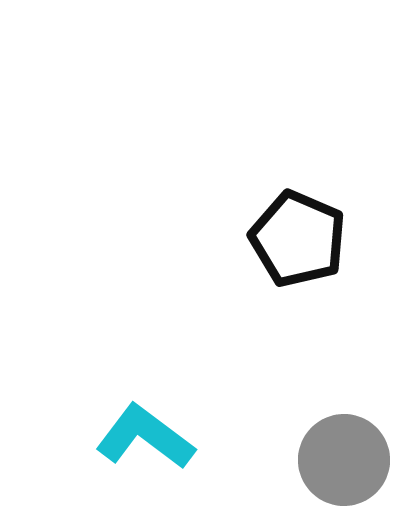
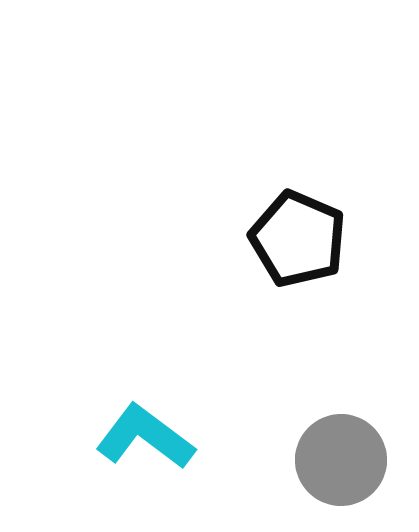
gray circle: moved 3 px left
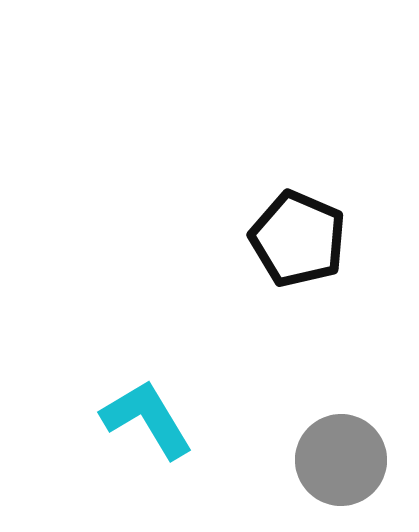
cyan L-shape: moved 2 px right, 18 px up; rotated 22 degrees clockwise
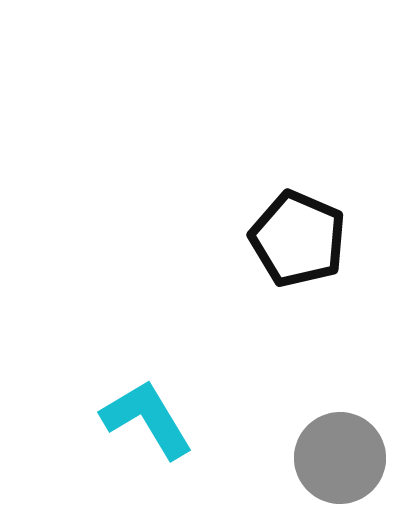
gray circle: moved 1 px left, 2 px up
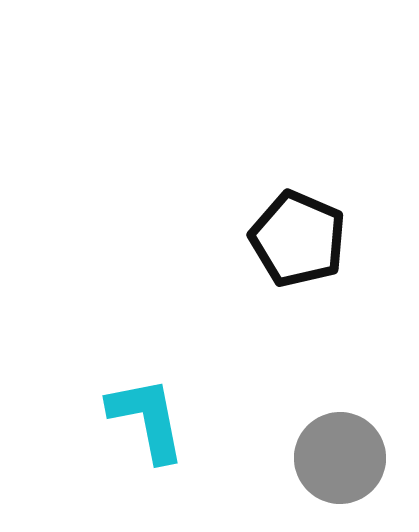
cyan L-shape: rotated 20 degrees clockwise
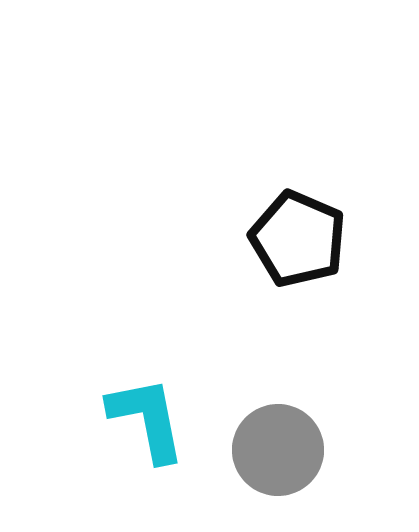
gray circle: moved 62 px left, 8 px up
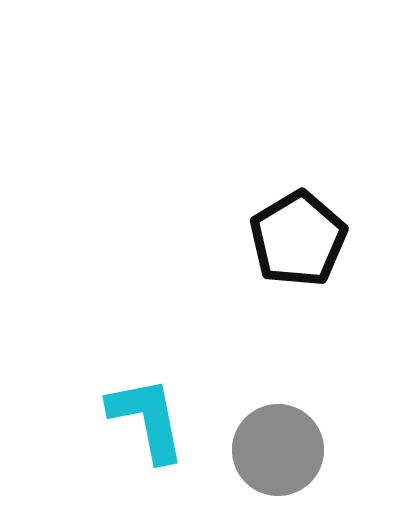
black pentagon: rotated 18 degrees clockwise
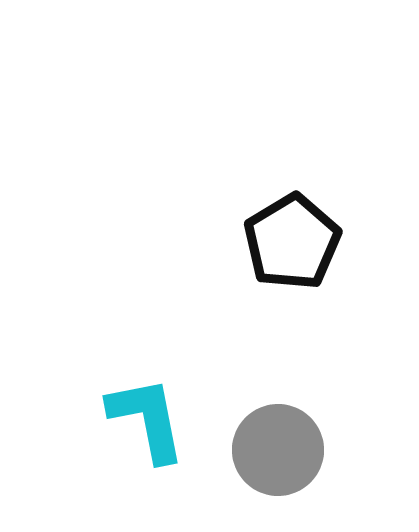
black pentagon: moved 6 px left, 3 px down
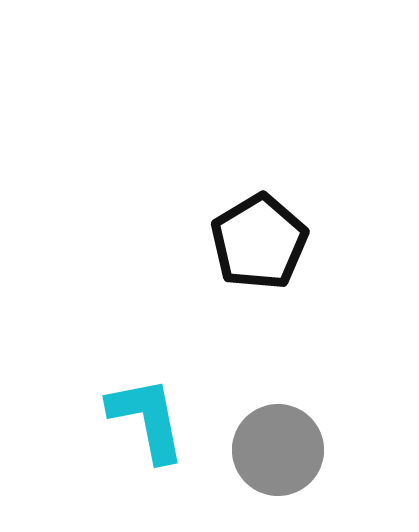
black pentagon: moved 33 px left
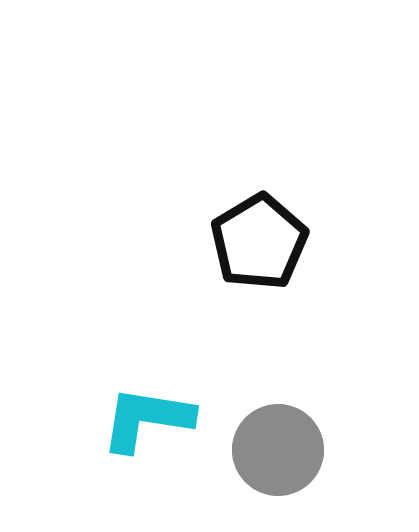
cyan L-shape: rotated 70 degrees counterclockwise
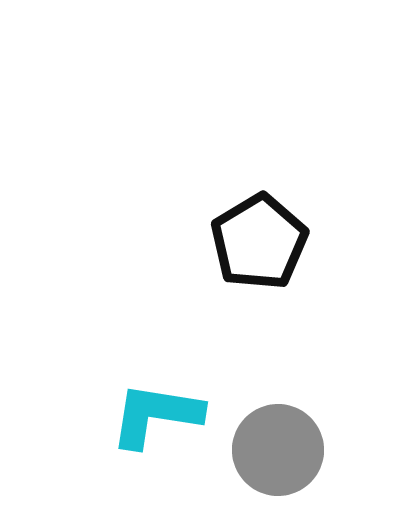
cyan L-shape: moved 9 px right, 4 px up
